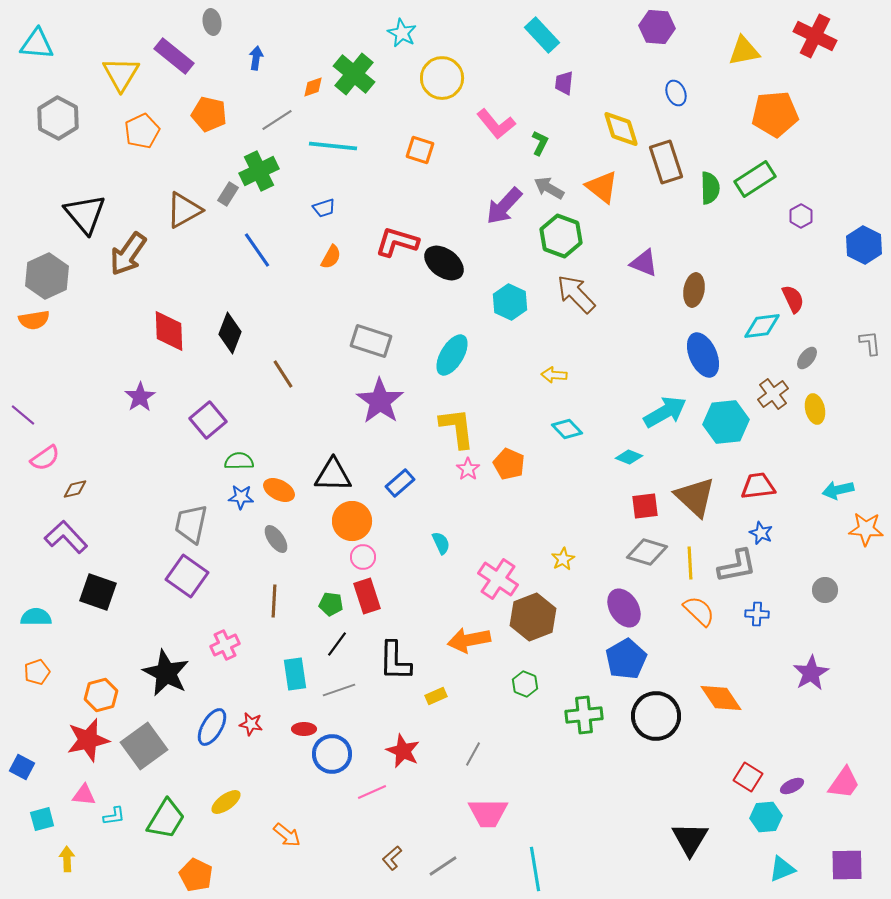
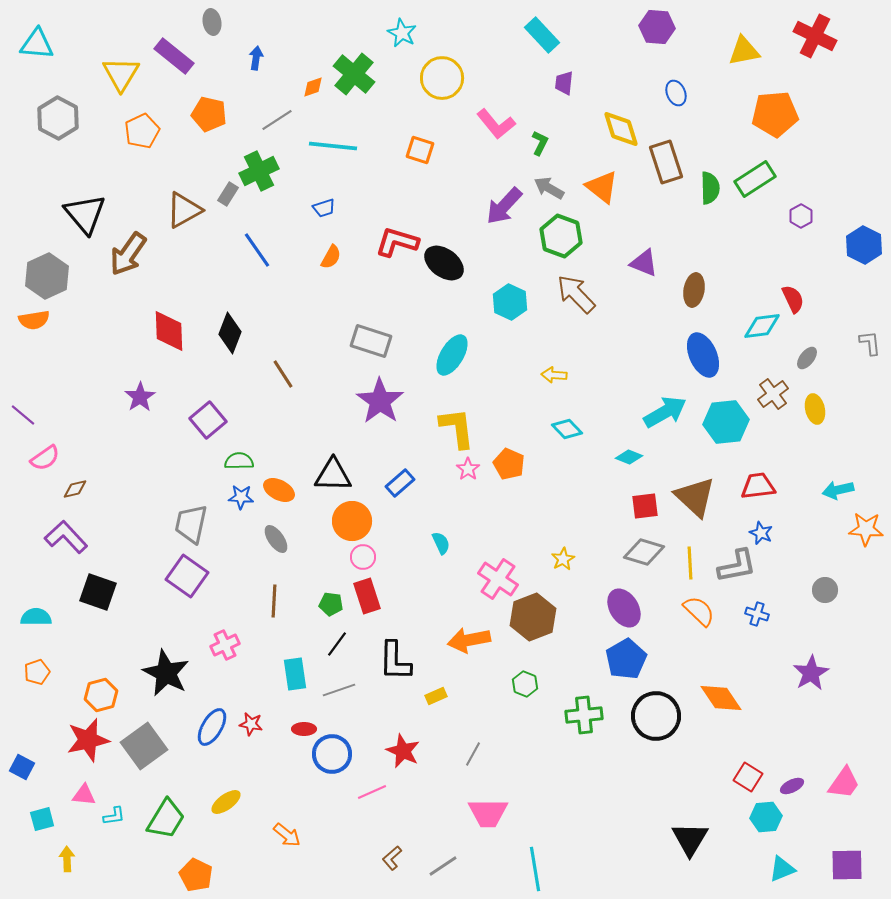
gray diamond at (647, 552): moved 3 px left
blue cross at (757, 614): rotated 15 degrees clockwise
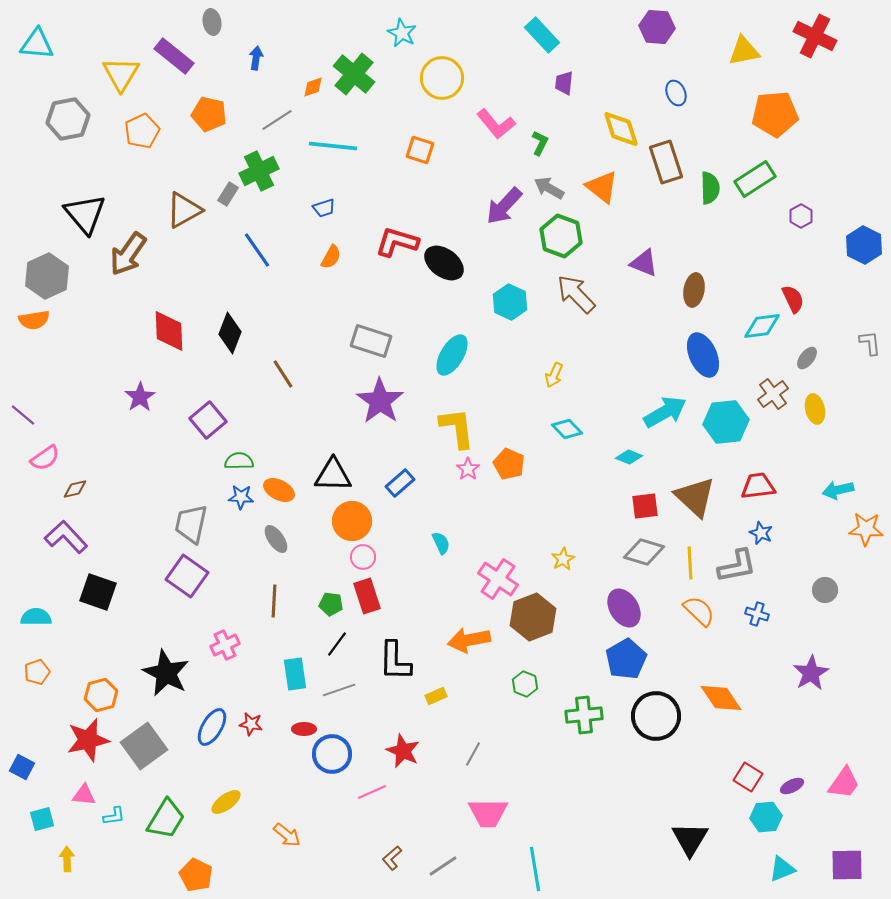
gray hexagon at (58, 118): moved 10 px right, 1 px down; rotated 21 degrees clockwise
yellow arrow at (554, 375): rotated 70 degrees counterclockwise
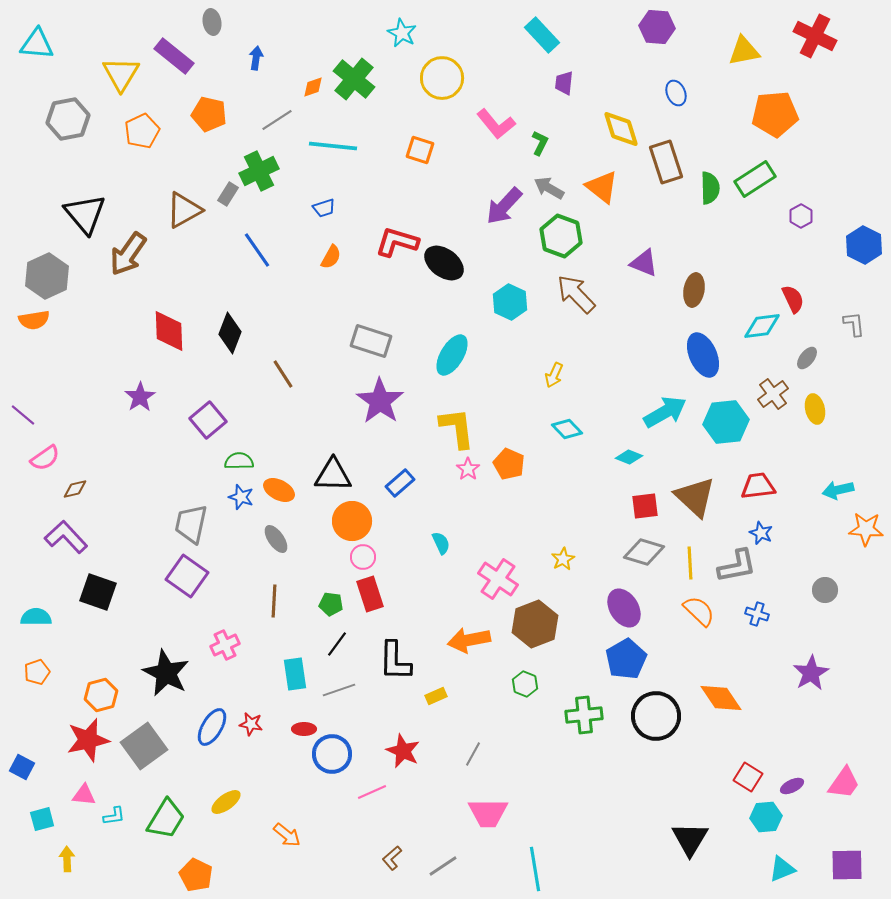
green cross at (354, 74): moved 5 px down
gray L-shape at (870, 343): moved 16 px left, 19 px up
blue star at (241, 497): rotated 15 degrees clockwise
red rectangle at (367, 596): moved 3 px right, 2 px up
brown hexagon at (533, 617): moved 2 px right, 7 px down
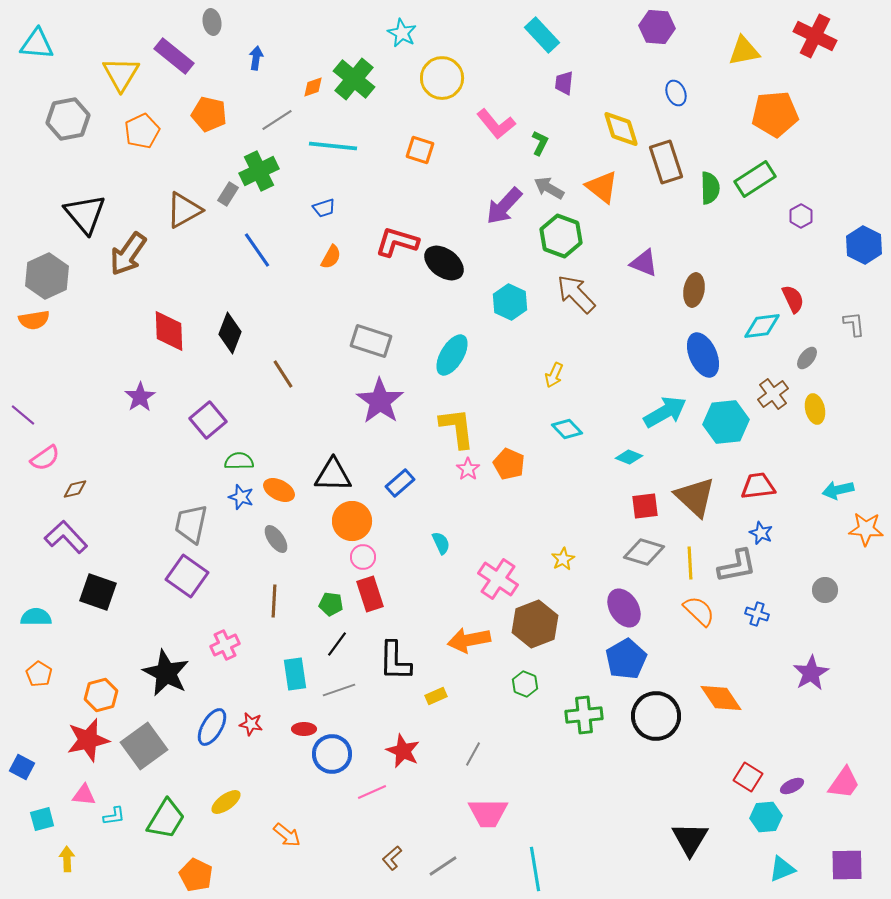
orange pentagon at (37, 672): moved 2 px right, 2 px down; rotated 20 degrees counterclockwise
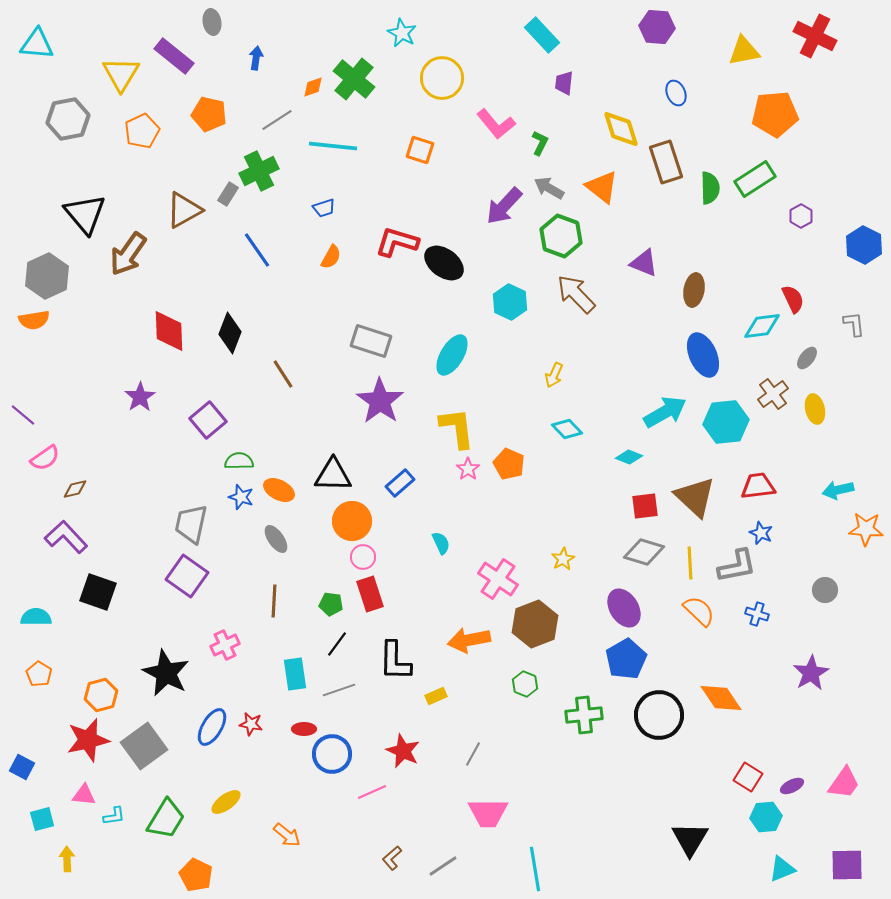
black circle at (656, 716): moved 3 px right, 1 px up
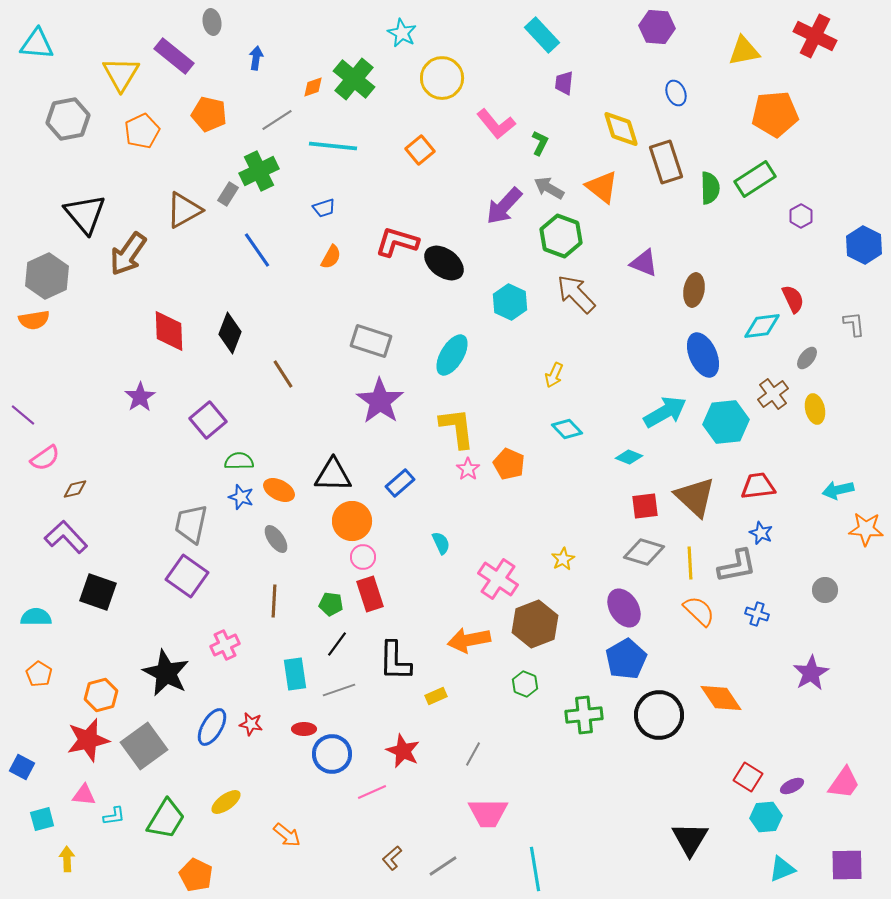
orange square at (420, 150): rotated 32 degrees clockwise
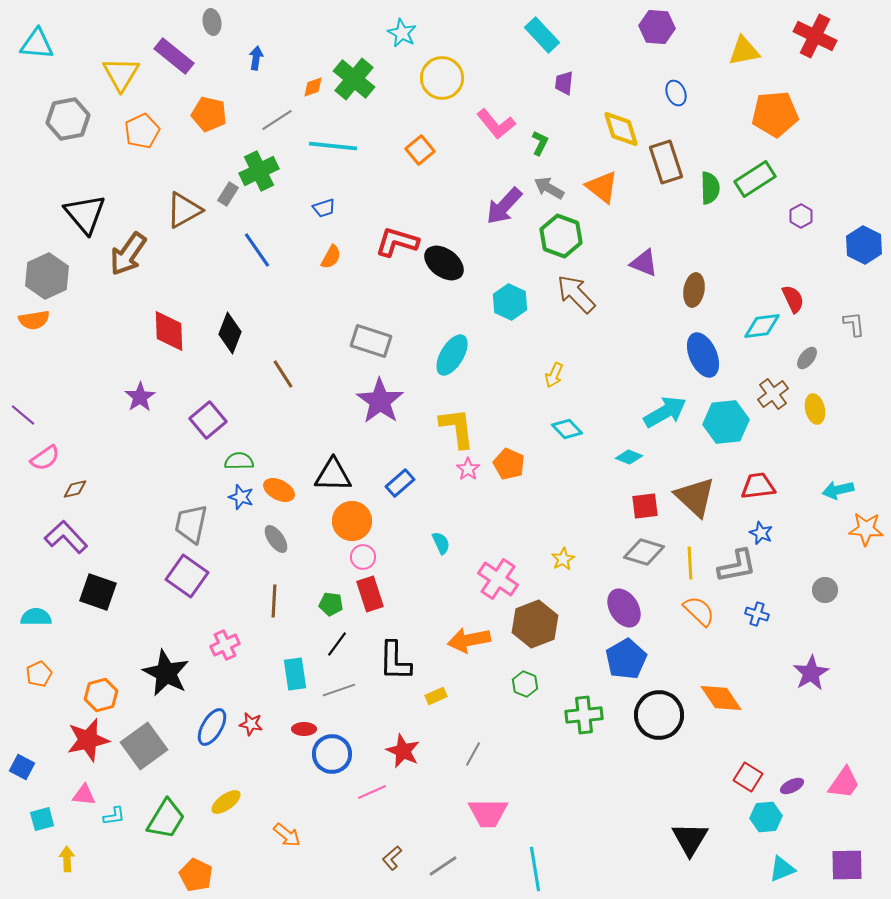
orange pentagon at (39, 674): rotated 15 degrees clockwise
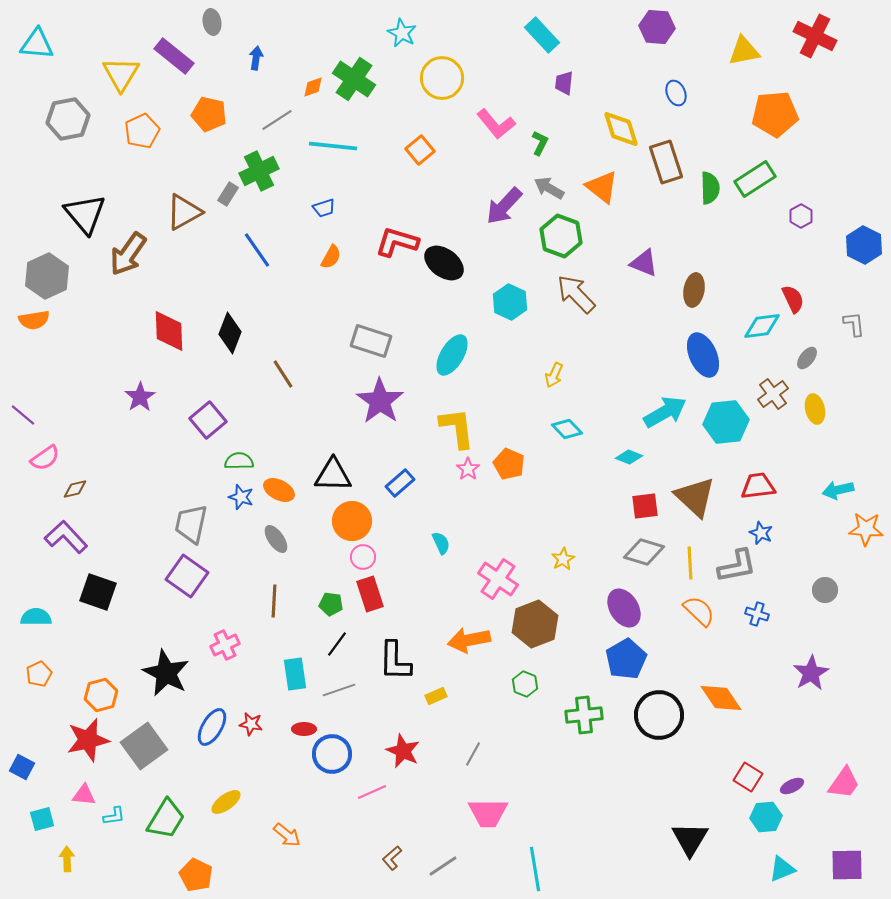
green cross at (354, 79): rotated 6 degrees counterclockwise
brown triangle at (184, 210): moved 2 px down
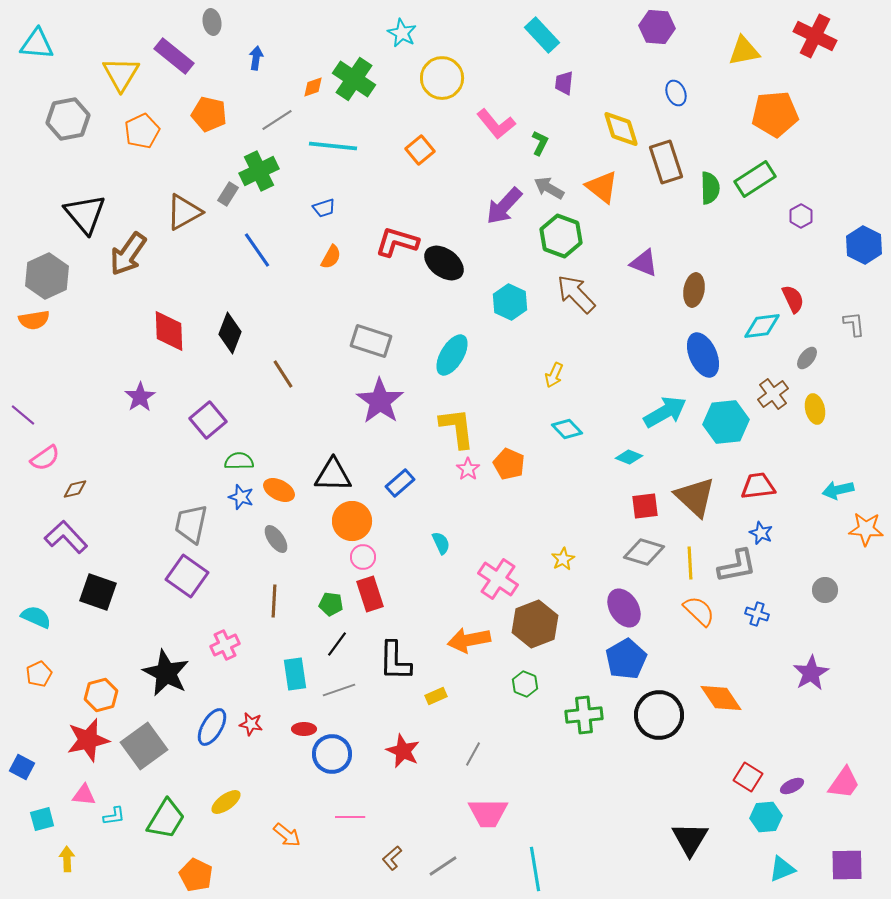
cyan semicircle at (36, 617): rotated 24 degrees clockwise
pink line at (372, 792): moved 22 px left, 25 px down; rotated 24 degrees clockwise
